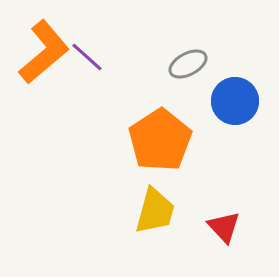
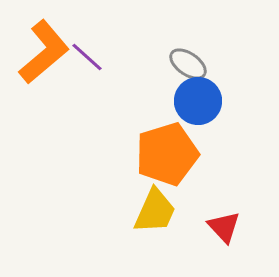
gray ellipse: rotated 63 degrees clockwise
blue circle: moved 37 px left
orange pentagon: moved 7 px right, 14 px down; rotated 16 degrees clockwise
yellow trapezoid: rotated 9 degrees clockwise
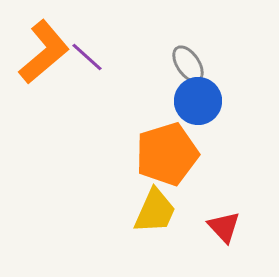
gray ellipse: rotated 21 degrees clockwise
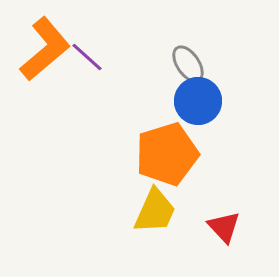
orange L-shape: moved 1 px right, 3 px up
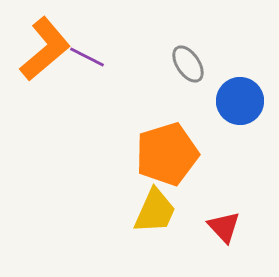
purple line: rotated 15 degrees counterclockwise
blue circle: moved 42 px right
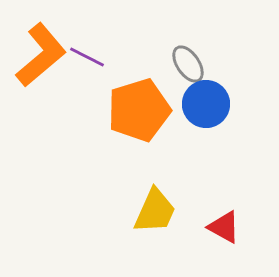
orange L-shape: moved 4 px left, 6 px down
blue circle: moved 34 px left, 3 px down
orange pentagon: moved 28 px left, 44 px up
red triangle: rotated 18 degrees counterclockwise
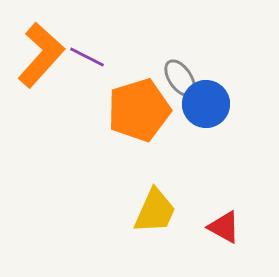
orange L-shape: rotated 8 degrees counterclockwise
gray ellipse: moved 8 px left, 14 px down
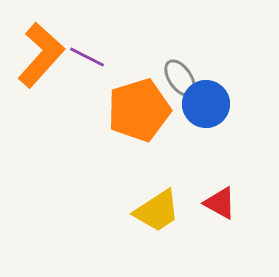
yellow trapezoid: moved 2 px right; rotated 33 degrees clockwise
red triangle: moved 4 px left, 24 px up
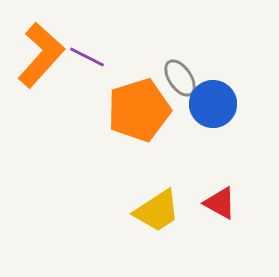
blue circle: moved 7 px right
